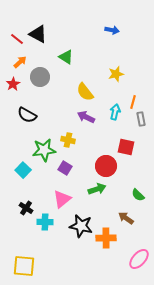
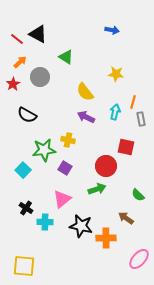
yellow star: rotated 21 degrees clockwise
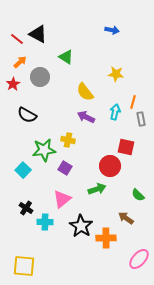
red circle: moved 4 px right
black star: rotated 20 degrees clockwise
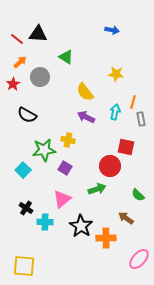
black triangle: rotated 24 degrees counterclockwise
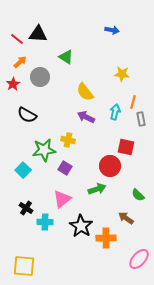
yellow star: moved 6 px right
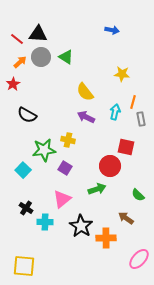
gray circle: moved 1 px right, 20 px up
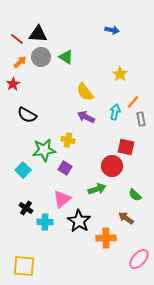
yellow star: moved 2 px left; rotated 28 degrees clockwise
orange line: rotated 24 degrees clockwise
red circle: moved 2 px right
green semicircle: moved 3 px left
black star: moved 2 px left, 5 px up
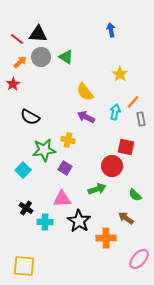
blue arrow: moved 1 px left; rotated 112 degrees counterclockwise
black semicircle: moved 3 px right, 2 px down
pink triangle: rotated 36 degrees clockwise
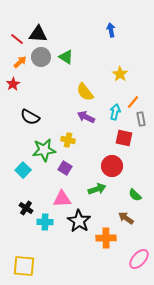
red square: moved 2 px left, 9 px up
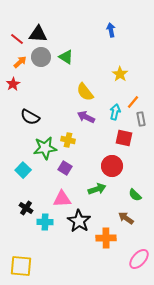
green star: moved 1 px right, 2 px up
yellow square: moved 3 px left
